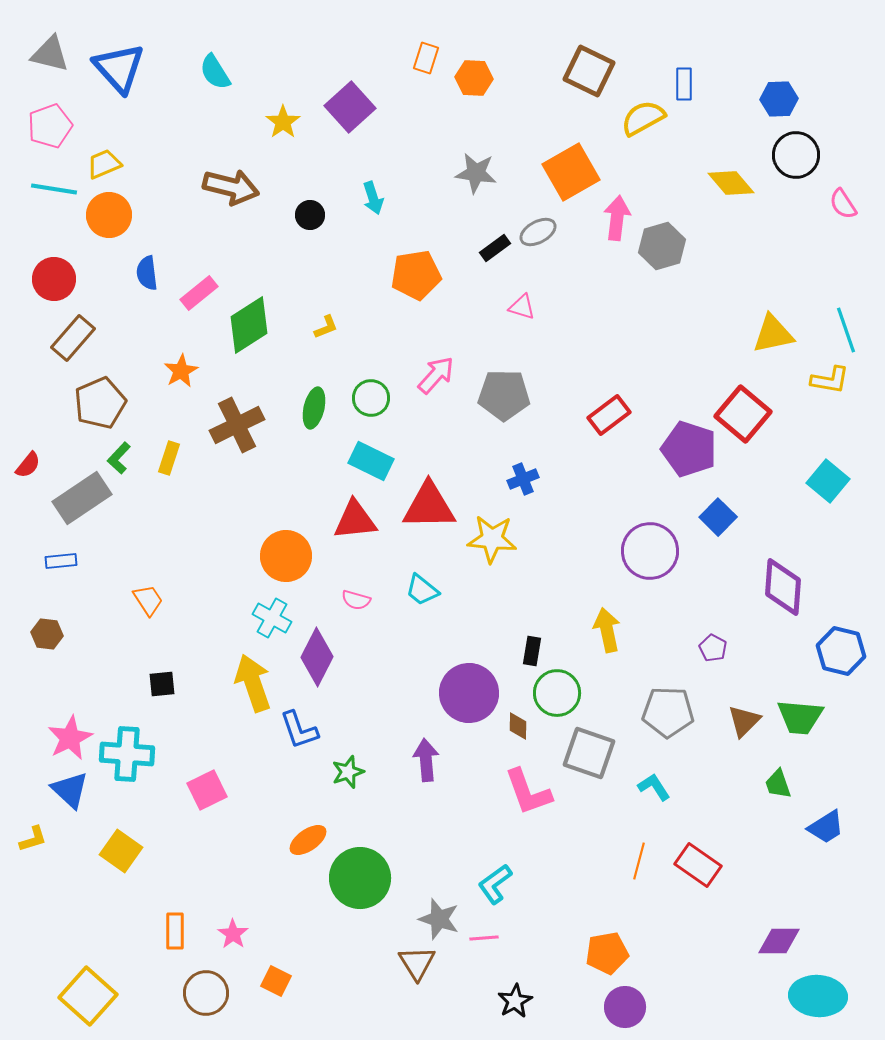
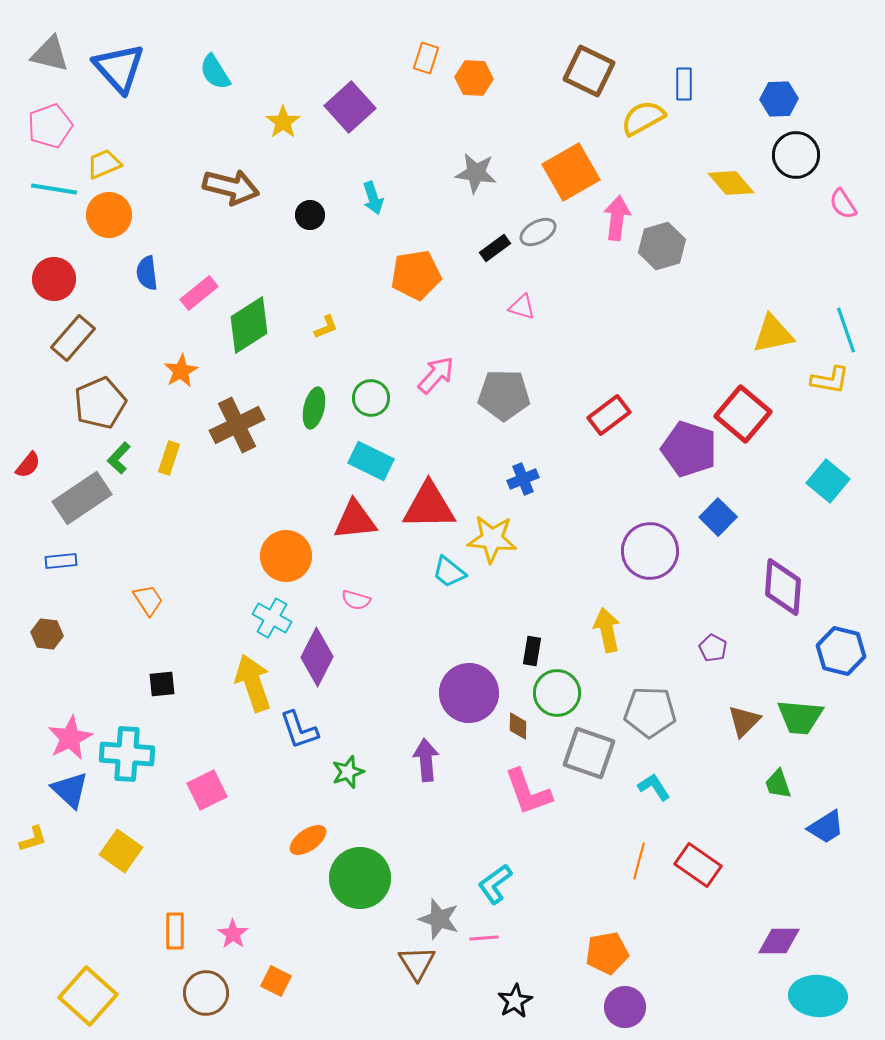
cyan trapezoid at (422, 590): moved 27 px right, 18 px up
gray pentagon at (668, 712): moved 18 px left
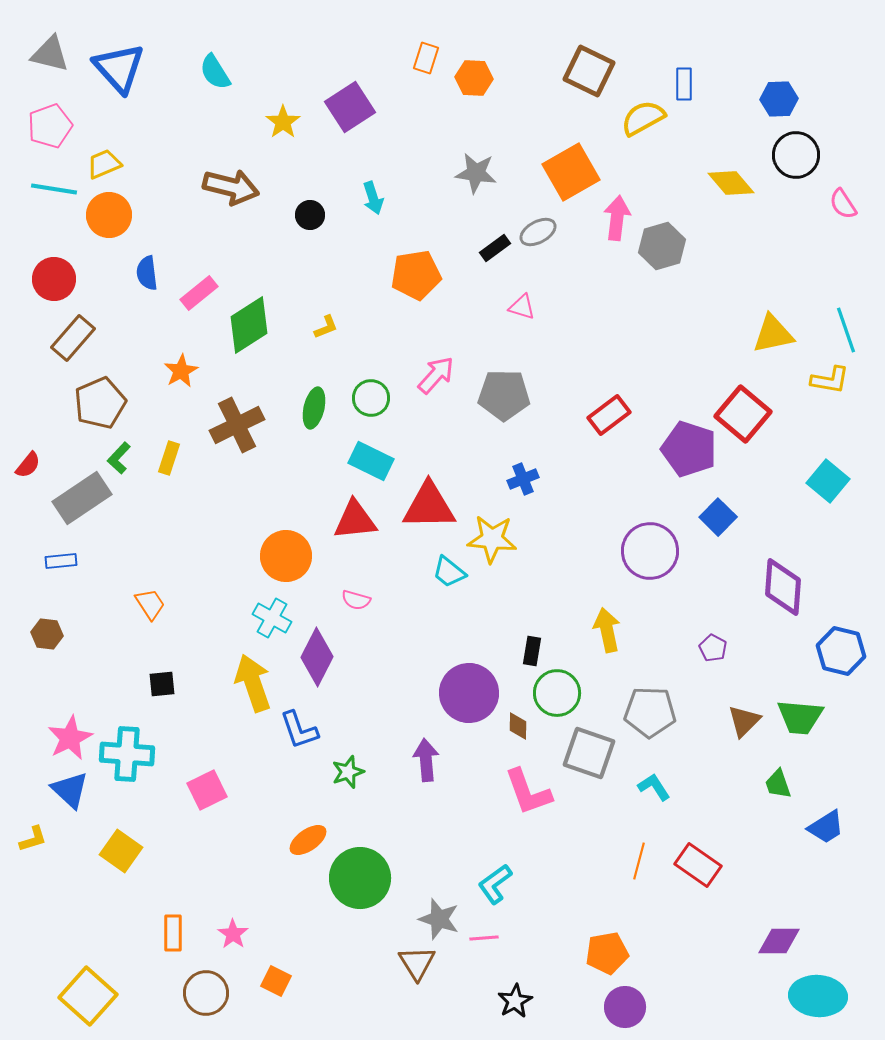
purple square at (350, 107): rotated 9 degrees clockwise
orange trapezoid at (148, 600): moved 2 px right, 4 px down
orange rectangle at (175, 931): moved 2 px left, 2 px down
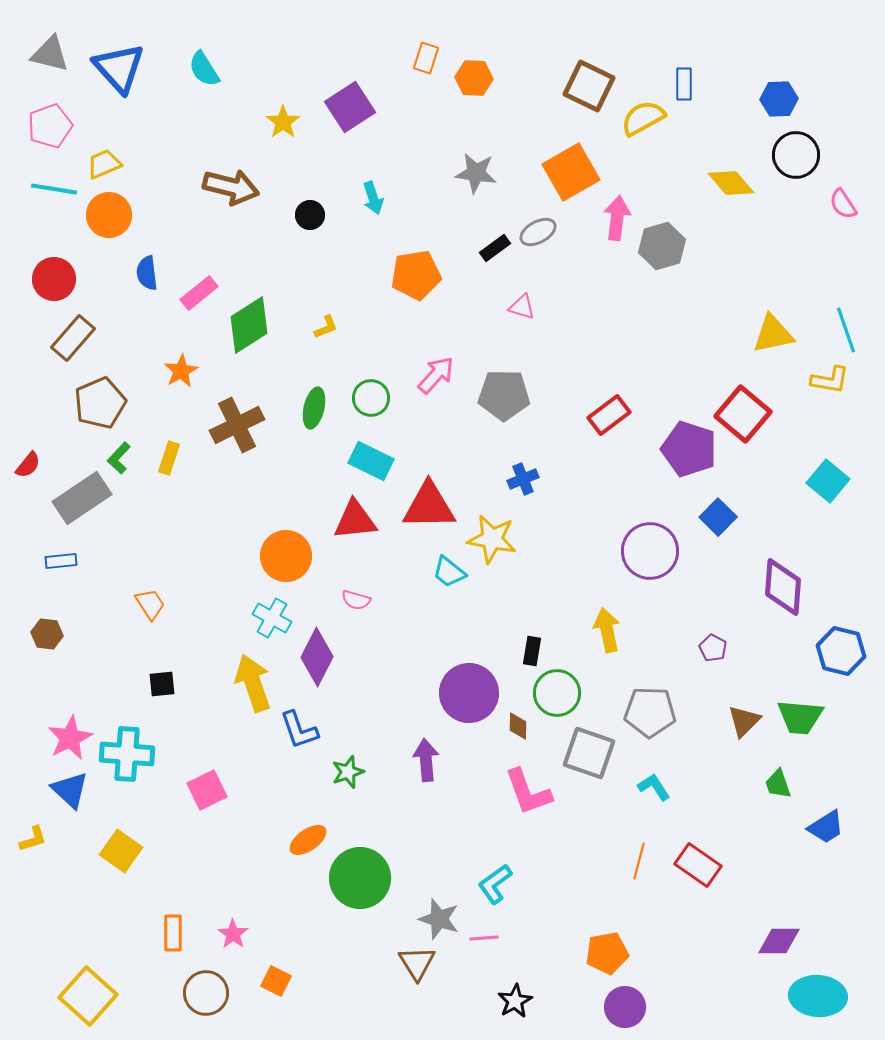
brown square at (589, 71): moved 15 px down
cyan semicircle at (215, 72): moved 11 px left, 3 px up
yellow star at (492, 539): rotated 6 degrees clockwise
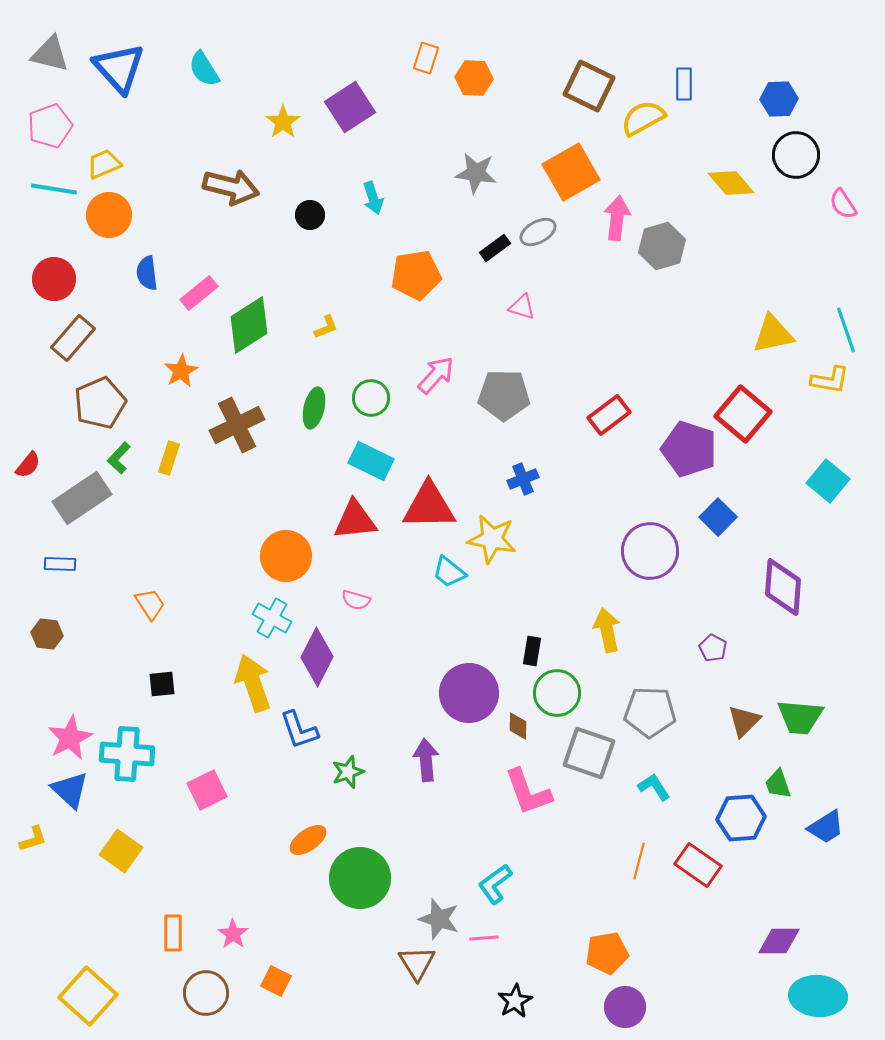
blue rectangle at (61, 561): moved 1 px left, 3 px down; rotated 8 degrees clockwise
blue hexagon at (841, 651): moved 100 px left, 167 px down; rotated 18 degrees counterclockwise
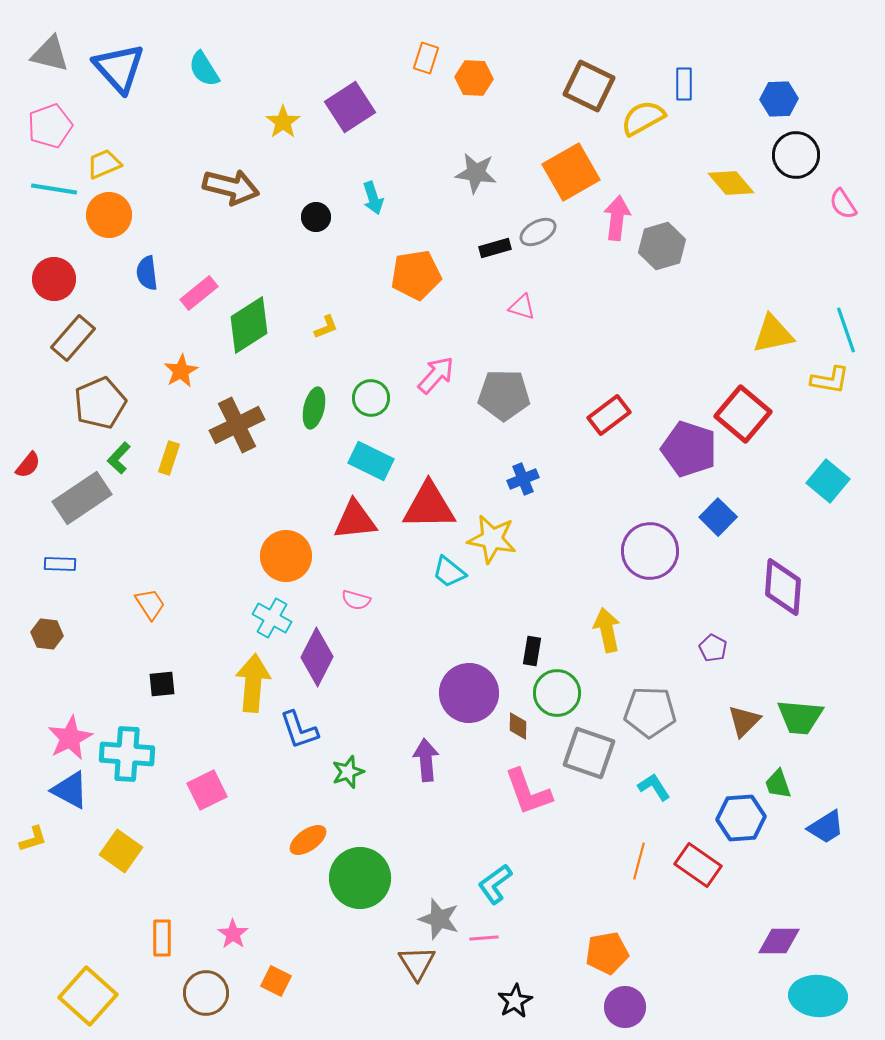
black circle at (310, 215): moved 6 px right, 2 px down
black rectangle at (495, 248): rotated 20 degrees clockwise
yellow arrow at (253, 683): rotated 24 degrees clockwise
blue triangle at (70, 790): rotated 15 degrees counterclockwise
orange rectangle at (173, 933): moved 11 px left, 5 px down
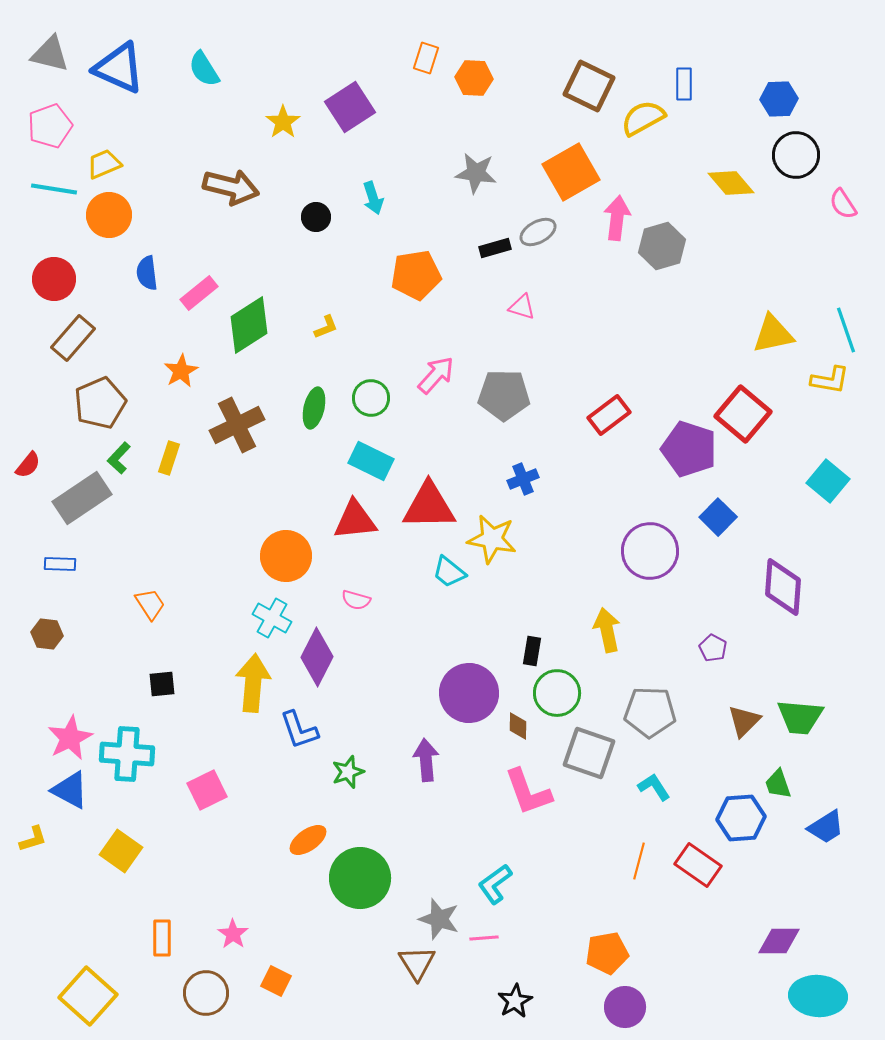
blue triangle at (119, 68): rotated 24 degrees counterclockwise
